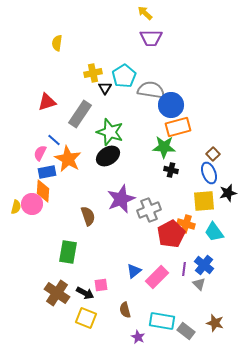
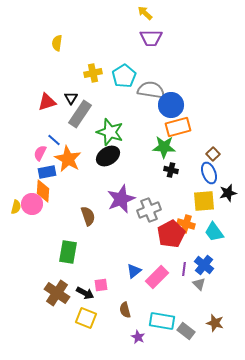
black triangle at (105, 88): moved 34 px left, 10 px down
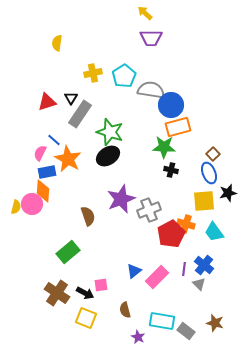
green rectangle at (68, 252): rotated 40 degrees clockwise
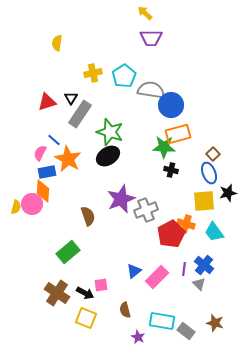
orange rectangle at (178, 127): moved 7 px down
gray cross at (149, 210): moved 3 px left
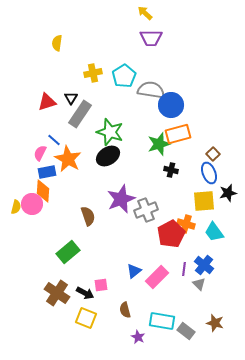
green star at (164, 147): moved 5 px left, 3 px up; rotated 20 degrees counterclockwise
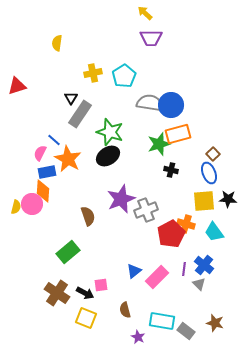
gray semicircle at (151, 90): moved 1 px left, 13 px down
red triangle at (47, 102): moved 30 px left, 16 px up
black star at (228, 193): moved 6 px down; rotated 18 degrees clockwise
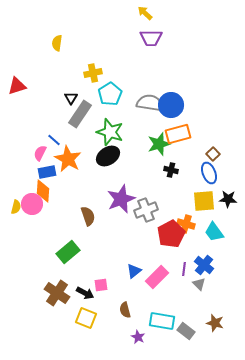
cyan pentagon at (124, 76): moved 14 px left, 18 px down
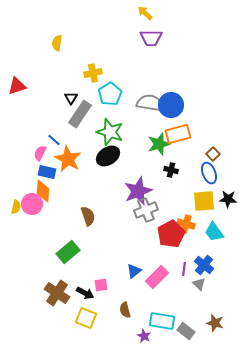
blue rectangle at (47, 172): rotated 24 degrees clockwise
purple star at (121, 199): moved 17 px right, 8 px up
purple star at (138, 337): moved 6 px right, 1 px up
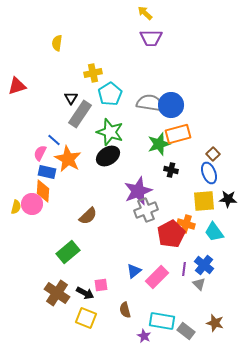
brown semicircle at (88, 216): rotated 66 degrees clockwise
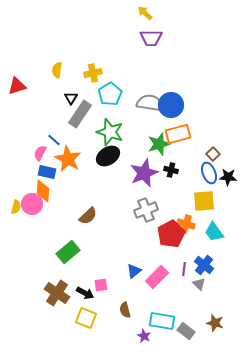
yellow semicircle at (57, 43): moved 27 px down
purple star at (138, 191): moved 6 px right, 18 px up
black star at (228, 199): moved 22 px up
